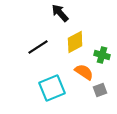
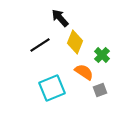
black arrow: moved 5 px down
yellow diamond: rotated 40 degrees counterclockwise
black line: moved 2 px right, 2 px up
green cross: rotated 28 degrees clockwise
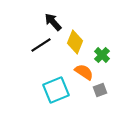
black arrow: moved 7 px left, 4 px down
black line: moved 1 px right
cyan square: moved 4 px right, 2 px down
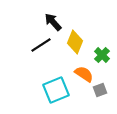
orange semicircle: moved 2 px down
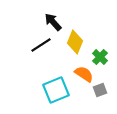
green cross: moved 2 px left, 2 px down
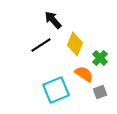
black arrow: moved 2 px up
yellow diamond: moved 2 px down
green cross: moved 1 px down
gray square: moved 2 px down
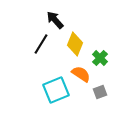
black arrow: moved 2 px right
black line: moved 1 px up; rotated 25 degrees counterclockwise
orange semicircle: moved 3 px left
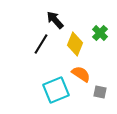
green cross: moved 25 px up
gray square: rotated 32 degrees clockwise
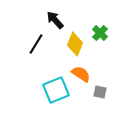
black line: moved 5 px left
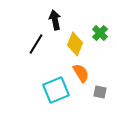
black arrow: rotated 30 degrees clockwise
orange semicircle: moved 1 px up; rotated 24 degrees clockwise
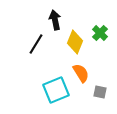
yellow diamond: moved 2 px up
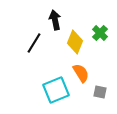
black line: moved 2 px left, 1 px up
